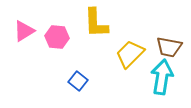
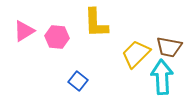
yellow trapezoid: moved 6 px right
cyan arrow: rotated 12 degrees counterclockwise
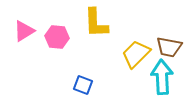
blue square: moved 5 px right, 4 px down; rotated 18 degrees counterclockwise
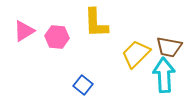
cyan arrow: moved 2 px right, 2 px up
blue square: rotated 18 degrees clockwise
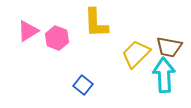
pink triangle: moved 4 px right
pink hexagon: moved 1 px down; rotated 15 degrees clockwise
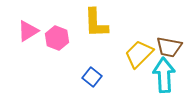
yellow trapezoid: moved 3 px right
blue square: moved 9 px right, 8 px up
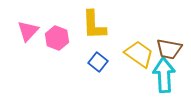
yellow L-shape: moved 2 px left, 2 px down
pink triangle: rotated 15 degrees counterclockwise
brown trapezoid: moved 2 px down
yellow trapezoid: rotated 80 degrees clockwise
blue square: moved 6 px right, 15 px up
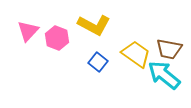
yellow L-shape: rotated 60 degrees counterclockwise
yellow trapezoid: moved 3 px left
cyan arrow: rotated 48 degrees counterclockwise
